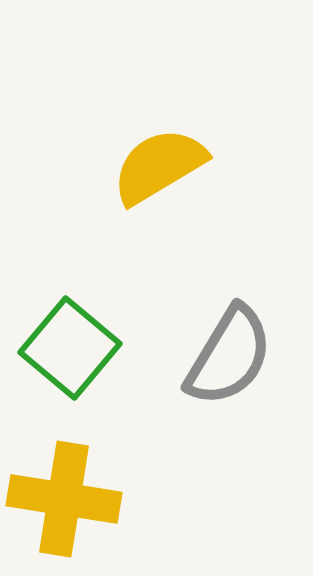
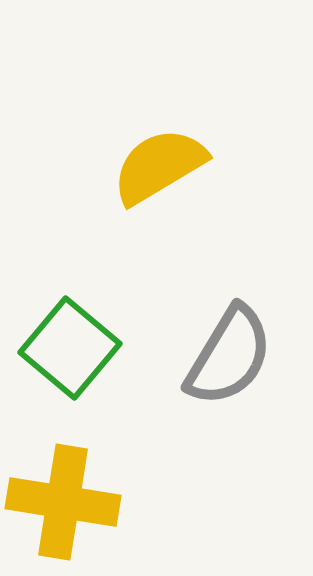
yellow cross: moved 1 px left, 3 px down
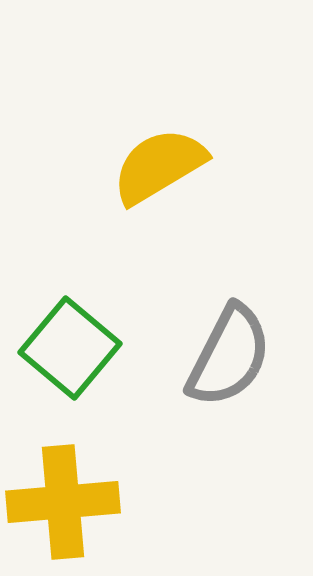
gray semicircle: rotated 4 degrees counterclockwise
yellow cross: rotated 14 degrees counterclockwise
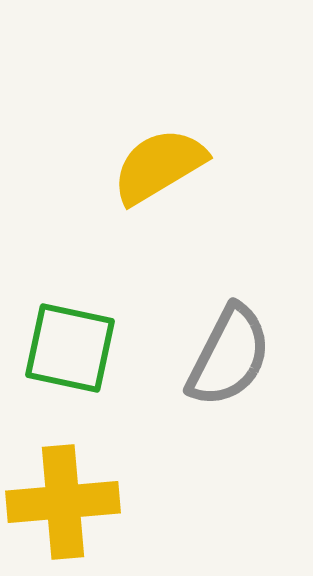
green square: rotated 28 degrees counterclockwise
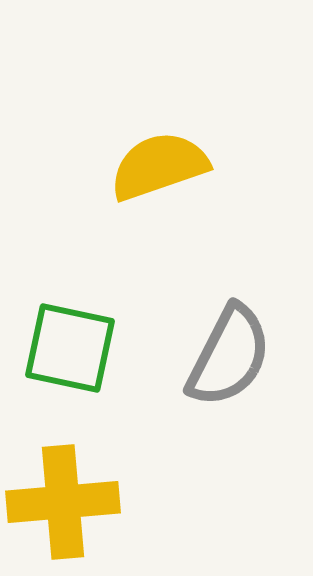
yellow semicircle: rotated 12 degrees clockwise
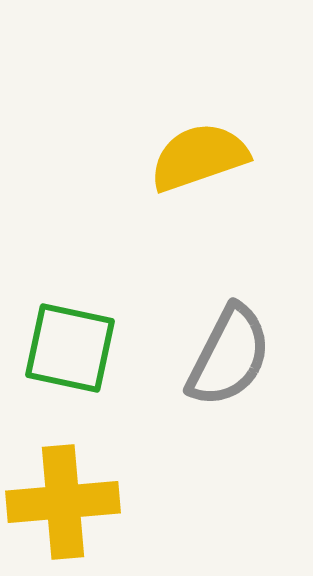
yellow semicircle: moved 40 px right, 9 px up
